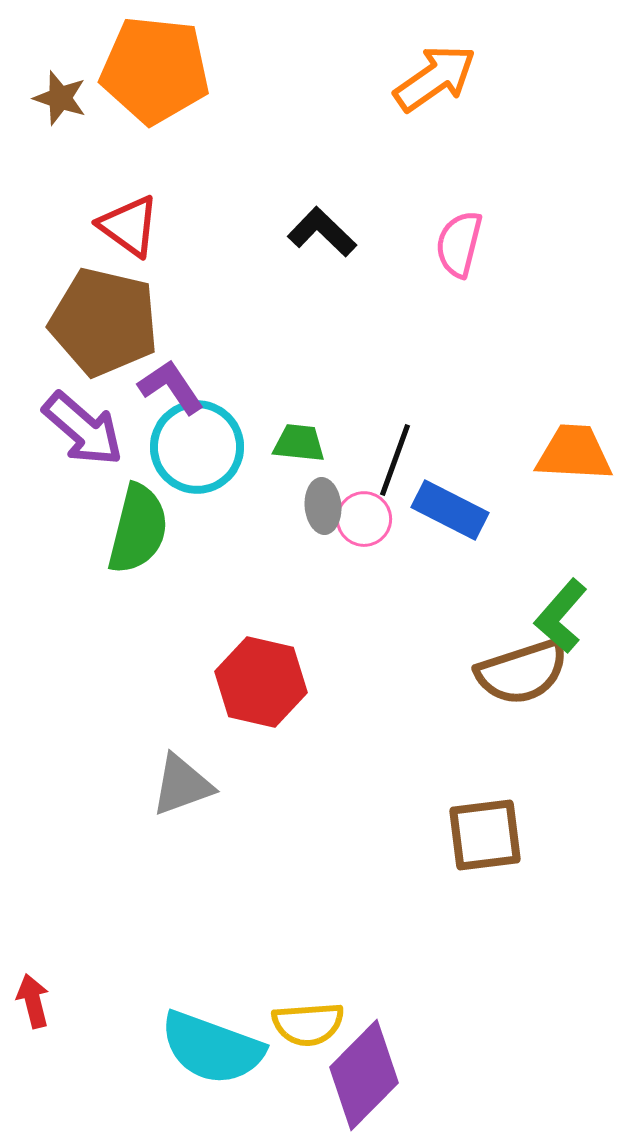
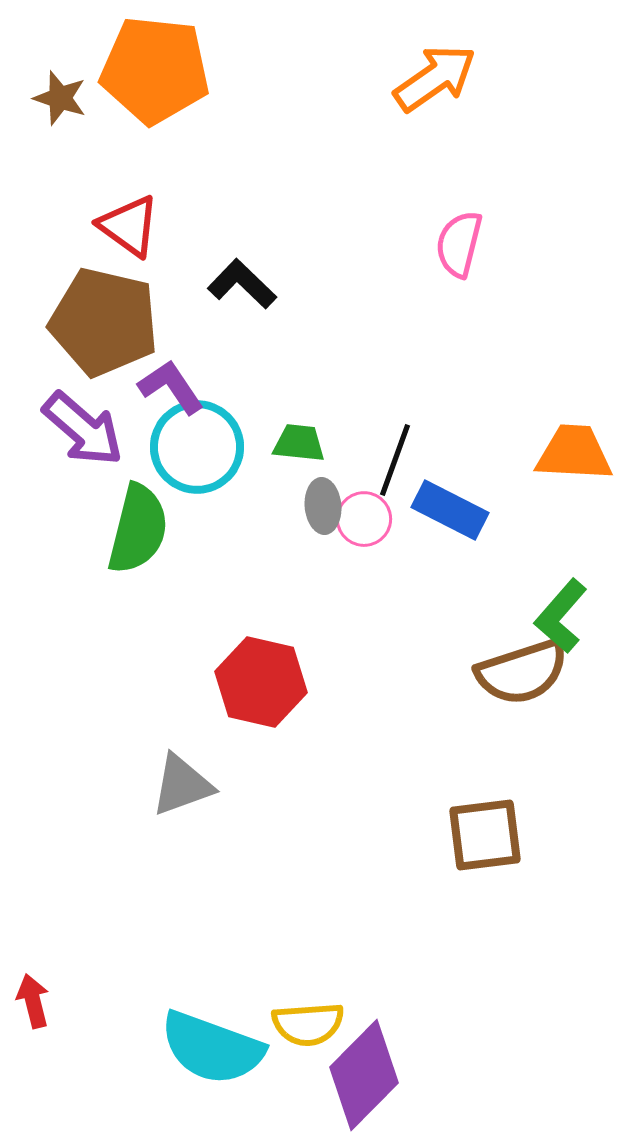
black L-shape: moved 80 px left, 52 px down
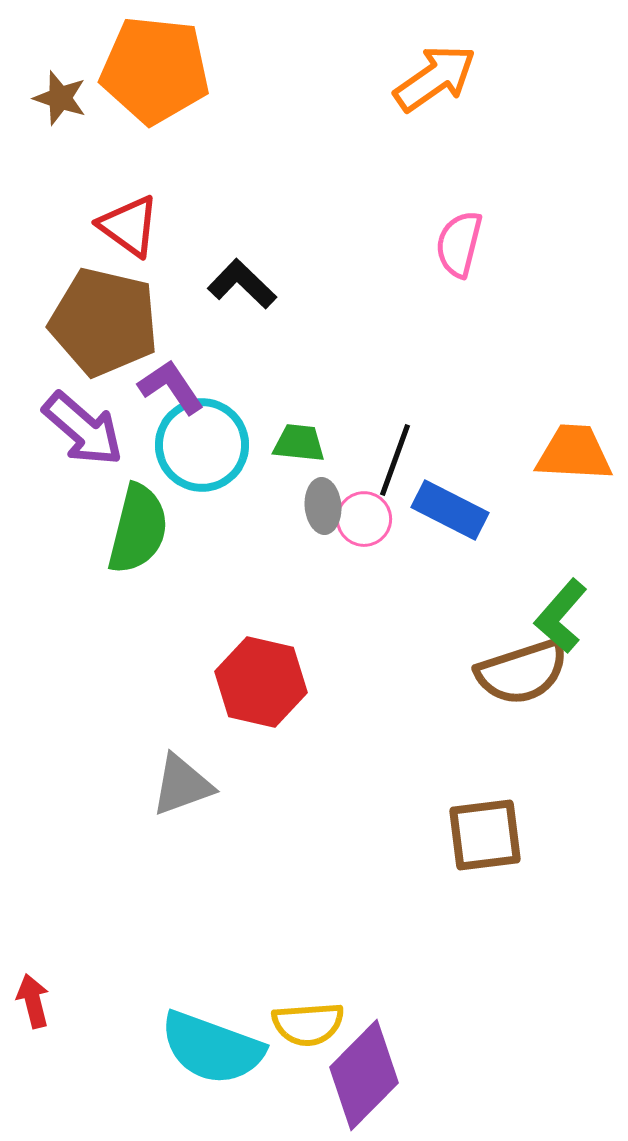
cyan circle: moved 5 px right, 2 px up
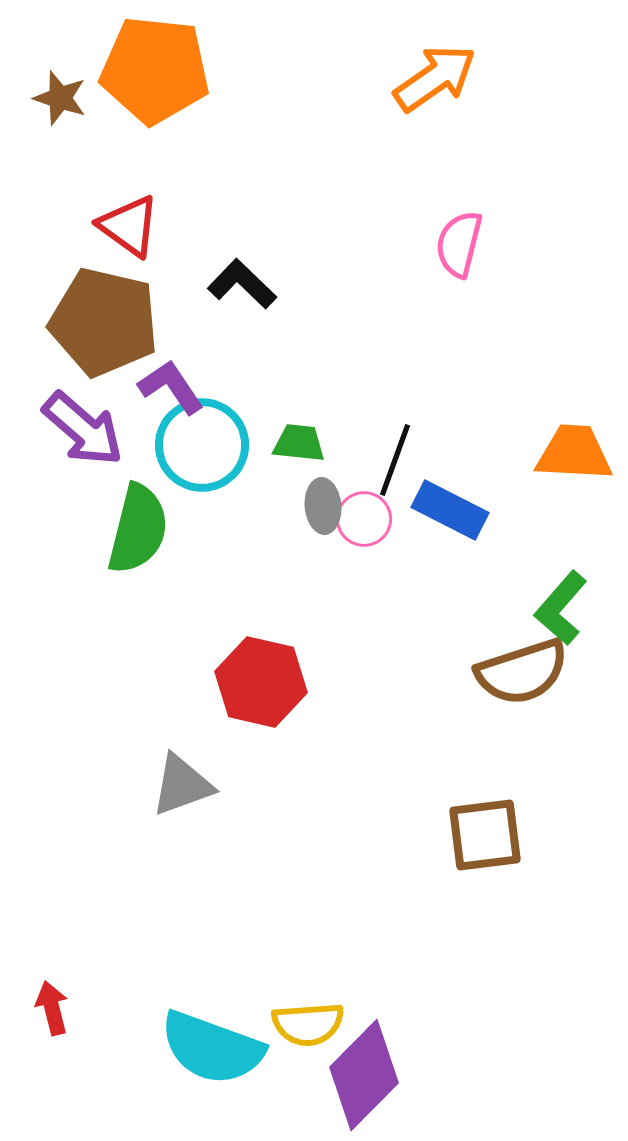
green L-shape: moved 8 px up
red arrow: moved 19 px right, 7 px down
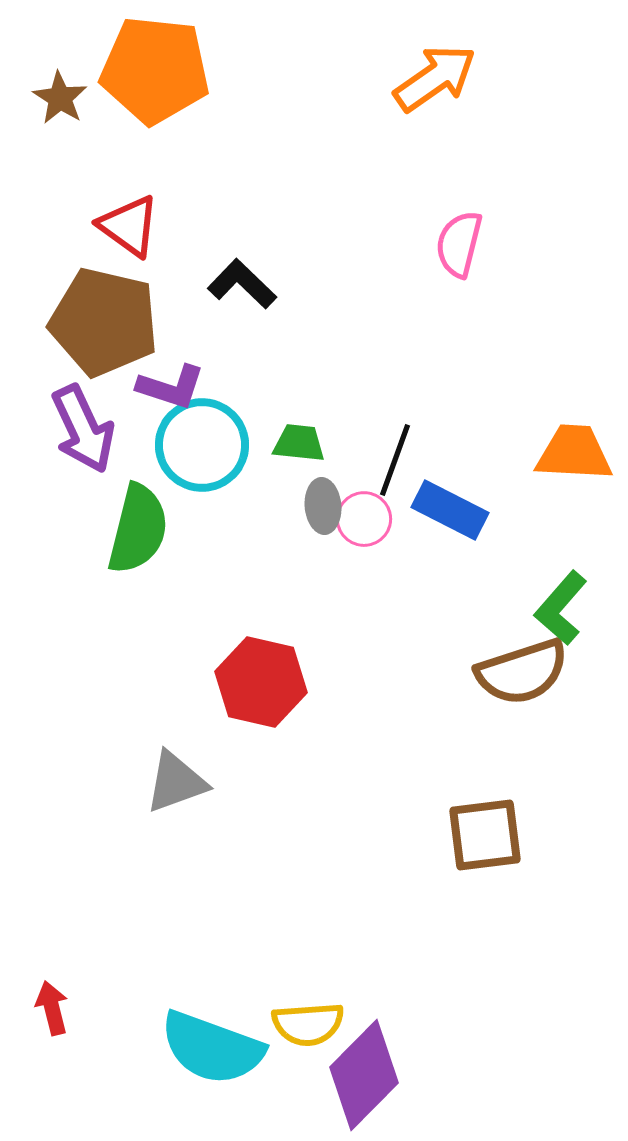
brown star: rotated 14 degrees clockwise
purple L-shape: rotated 142 degrees clockwise
purple arrow: rotated 24 degrees clockwise
gray triangle: moved 6 px left, 3 px up
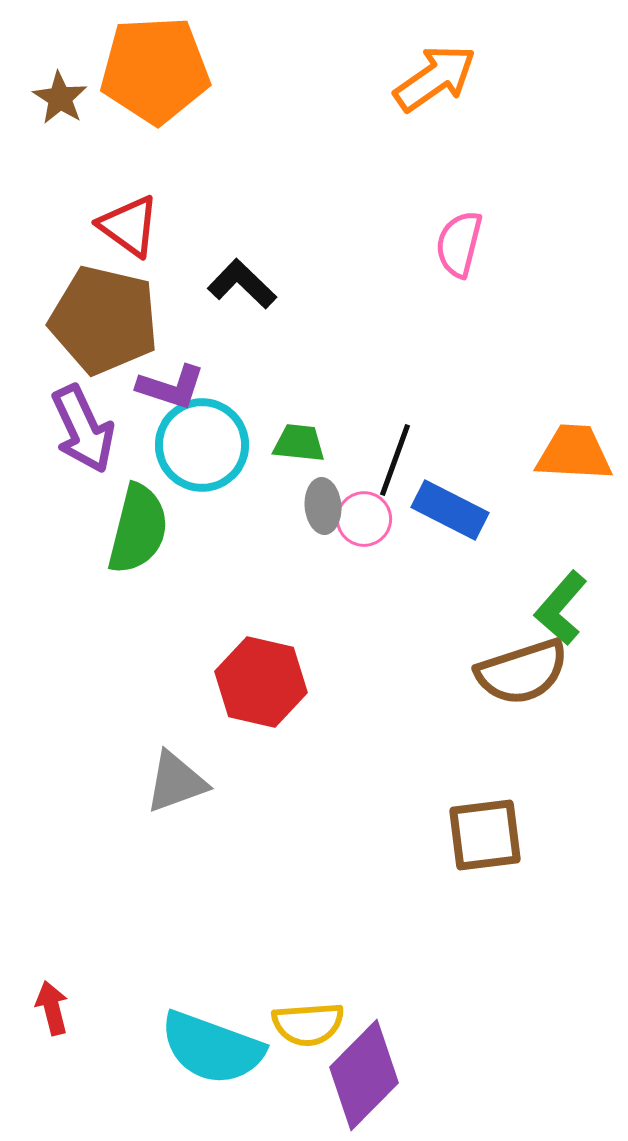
orange pentagon: rotated 9 degrees counterclockwise
brown pentagon: moved 2 px up
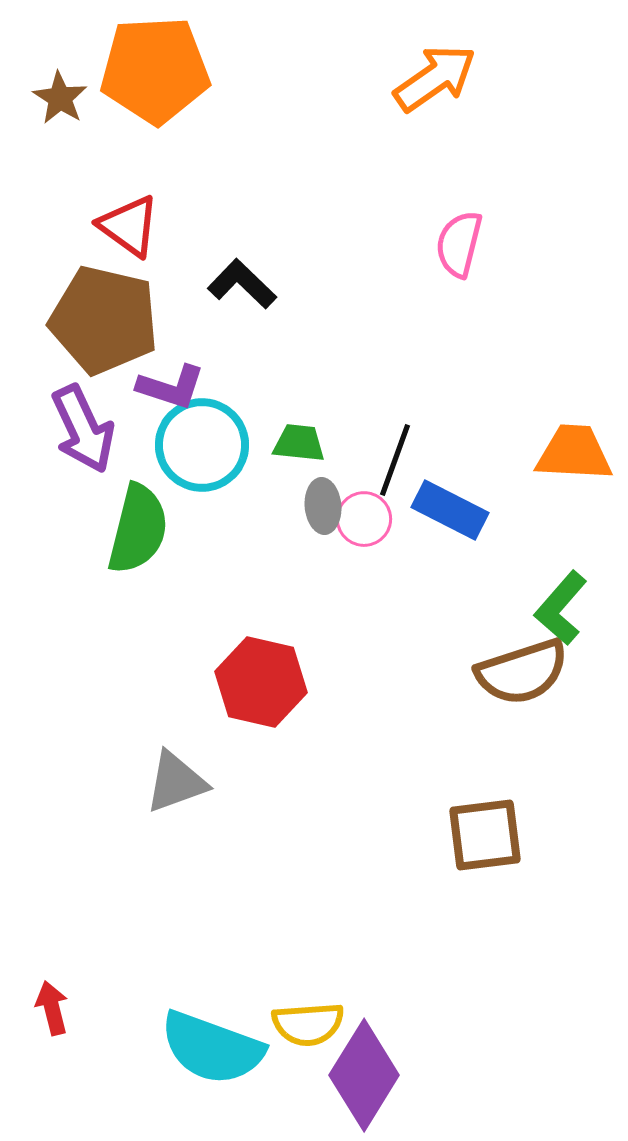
purple diamond: rotated 13 degrees counterclockwise
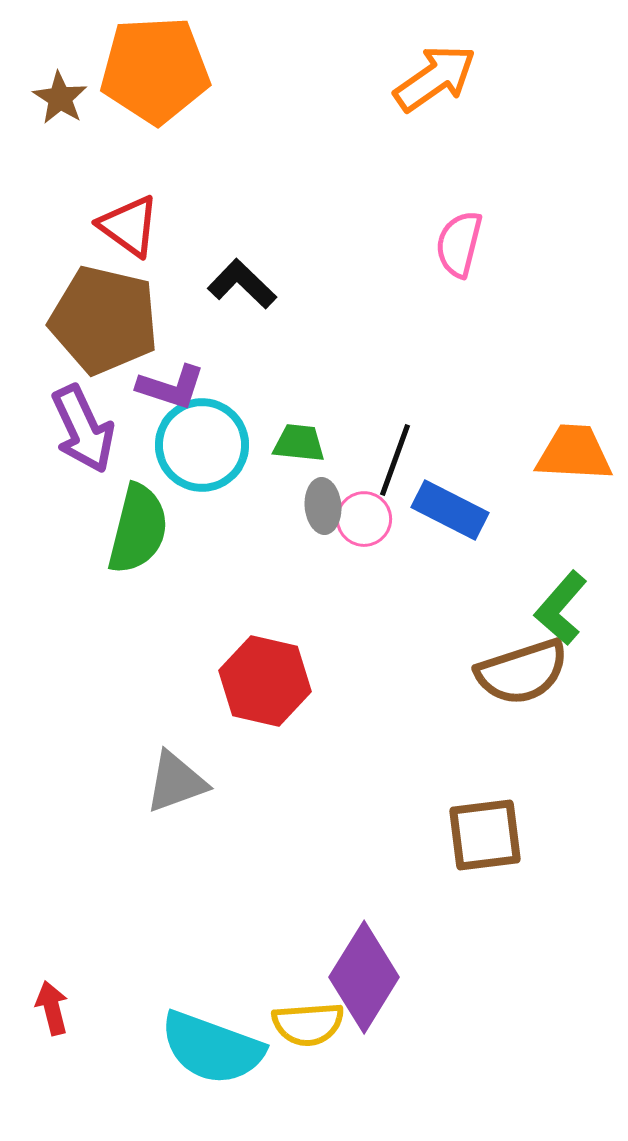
red hexagon: moved 4 px right, 1 px up
purple diamond: moved 98 px up
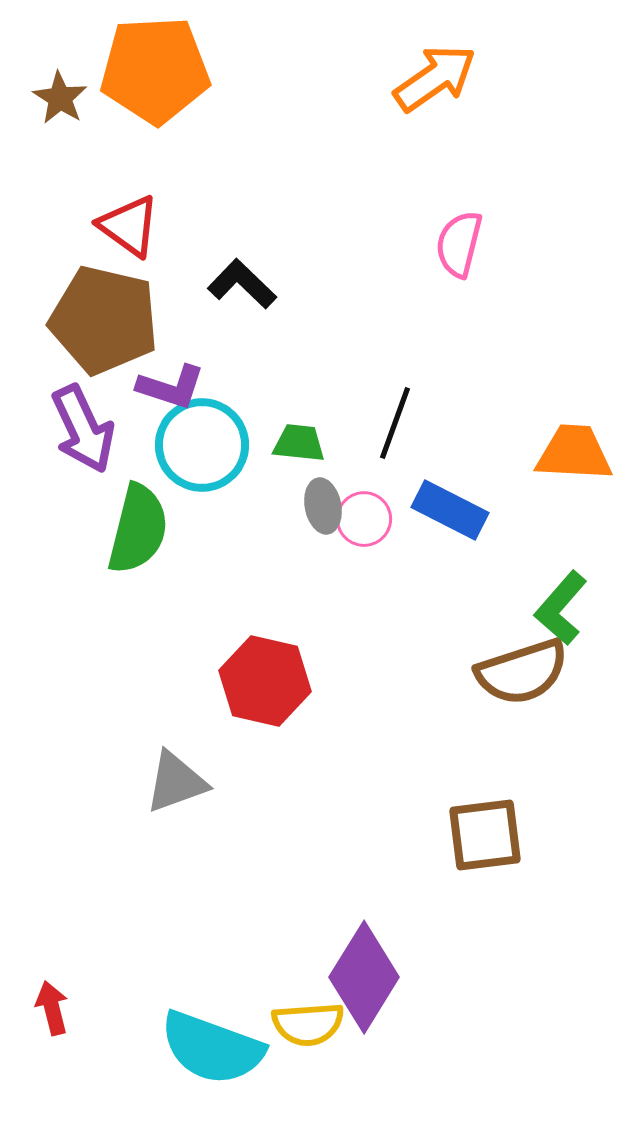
black line: moved 37 px up
gray ellipse: rotated 6 degrees counterclockwise
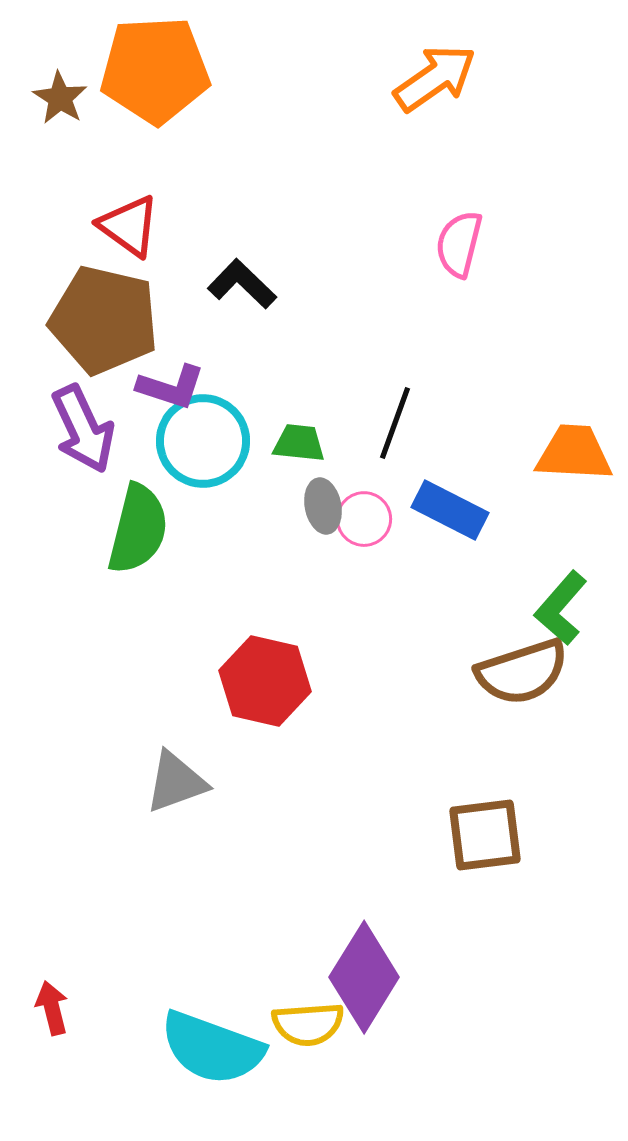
cyan circle: moved 1 px right, 4 px up
